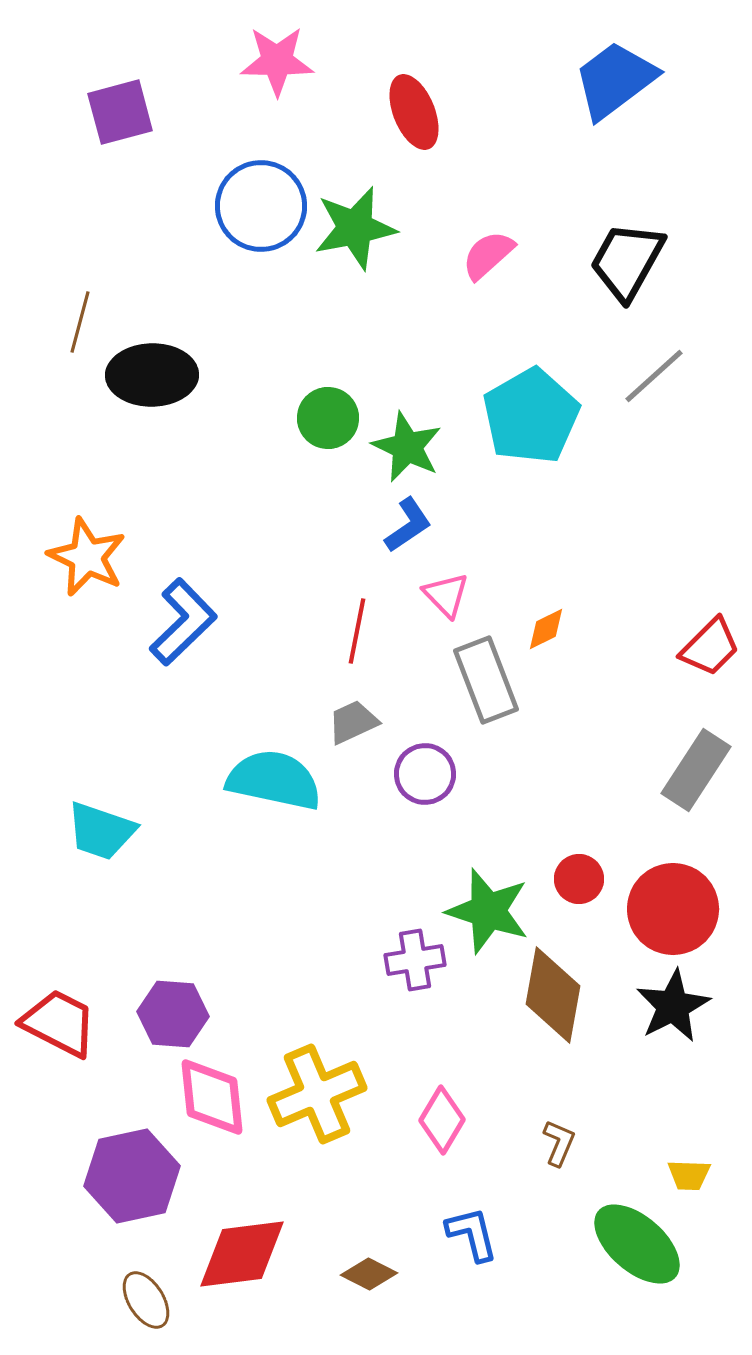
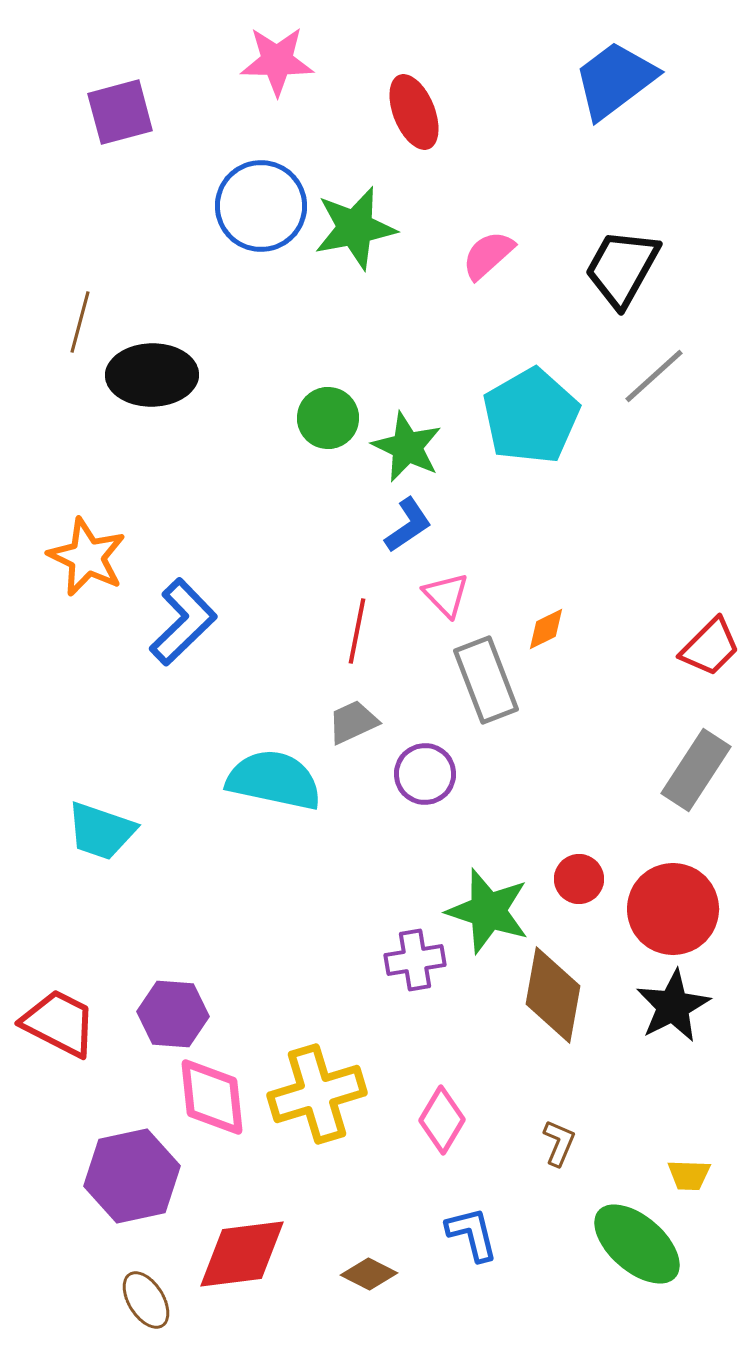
black trapezoid at (627, 261): moved 5 px left, 7 px down
yellow cross at (317, 1094): rotated 6 degrees clockwise
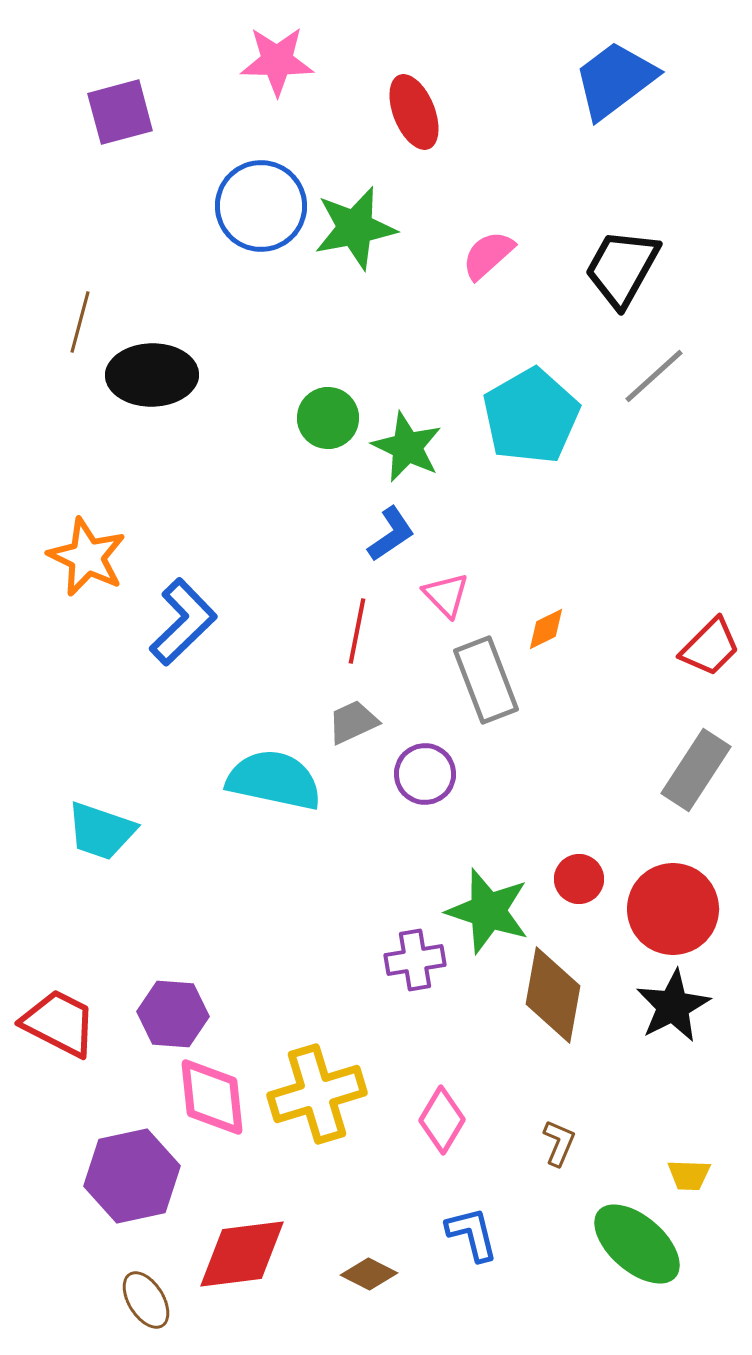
blue L-shape at (408, 525): moved 17 px left, 9 px down
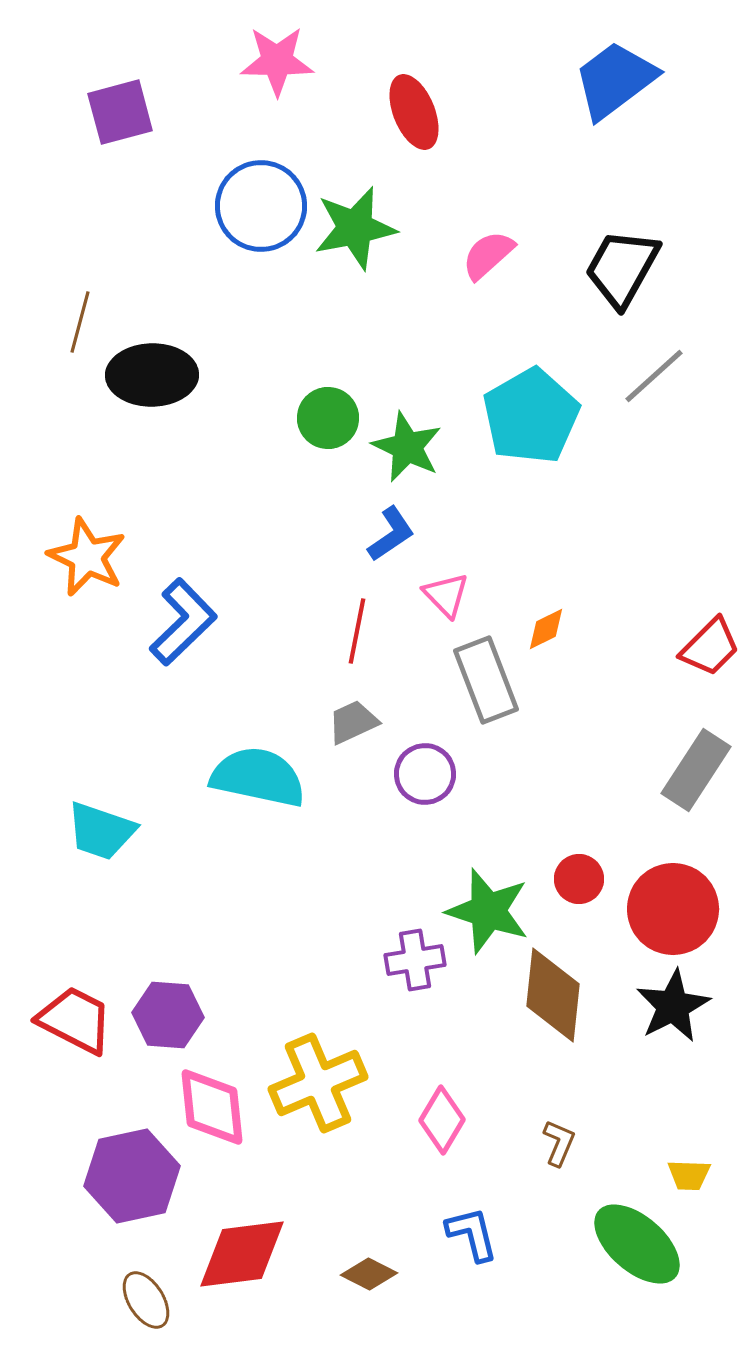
cyan semicircle at (274, 780): moved 16 px left, 3 px up
brown diamond at (553, 995): rotated 4 degrees counterclockwise
purple hexagon at (173, 1014): moved 5 px left, 1 px down
red trapezoid at (59, 1023): moved 16 px right, 3 px up
yellow cross at (317, 1094): moved 1 px right, 11 px up; rotated 6 degrees counterclockwise
pink diamond at (212, 1097): moved 10 px down
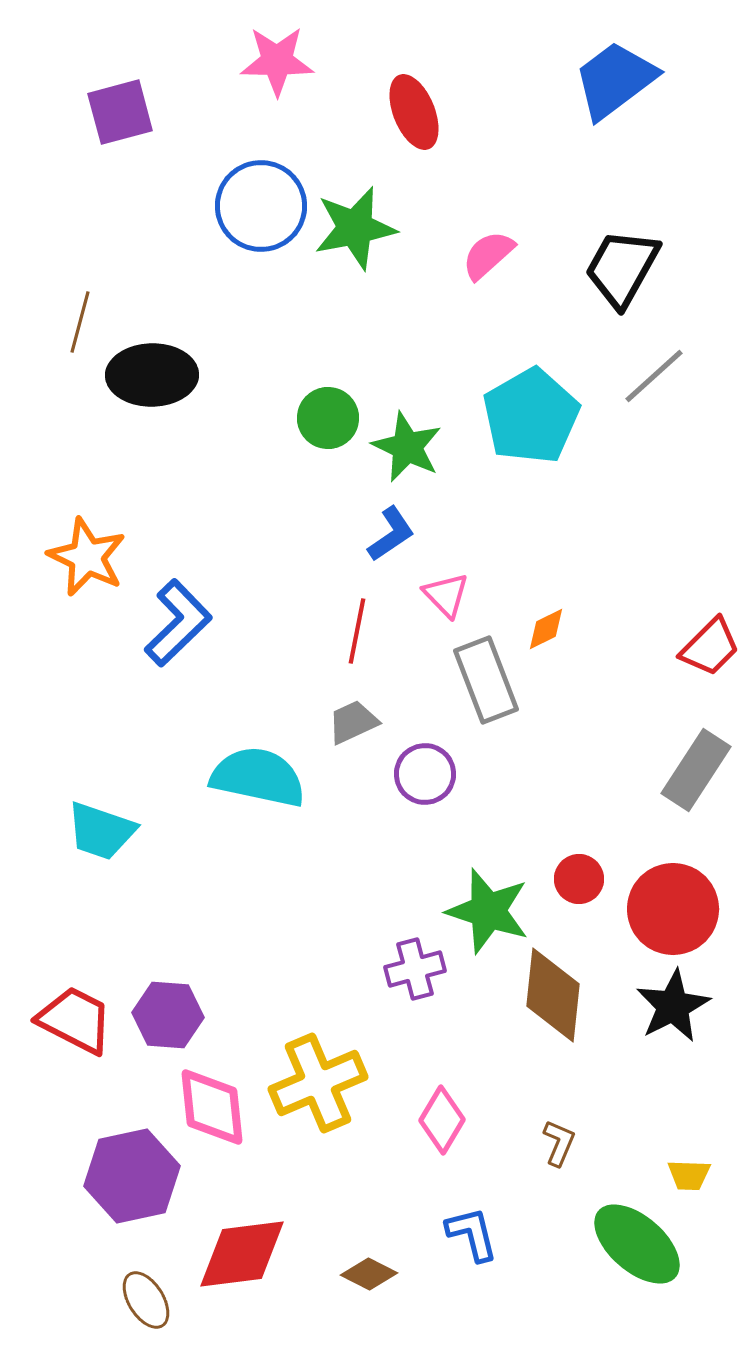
blue L-shape at (183, 622): moved 5 px left, 1 px down
purple cross at (415, 960): moved 9 px down; rotated 6 degrees counterclockwise
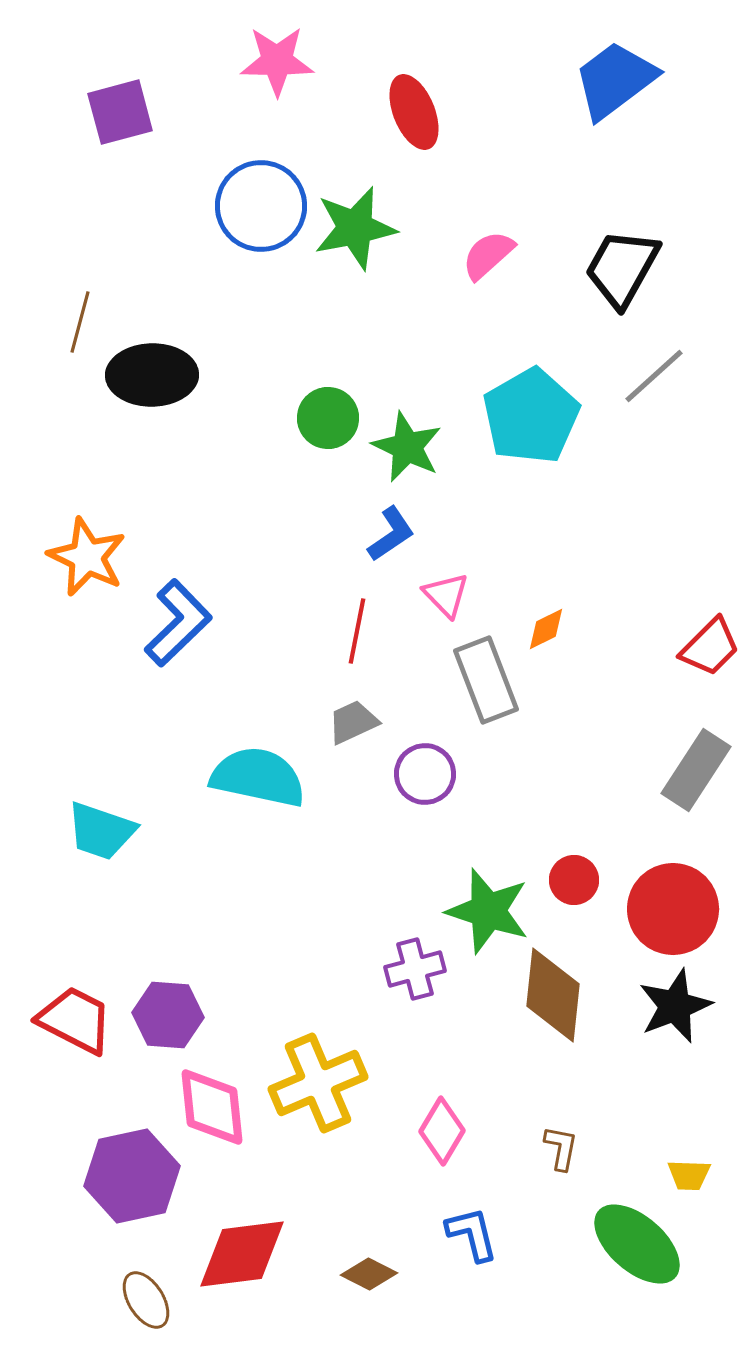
red circle at (579, 879): moved 5 px left, 1 px down
black star at (673, 1006): moved 2 px right; rotated 6 degrees clockwise
pink diamond at (442, 1120): moved 11 px down
brown L-shape at (559, 1143): moved 2 px right, 5 px down; rotated 12 degrees counterclockwise
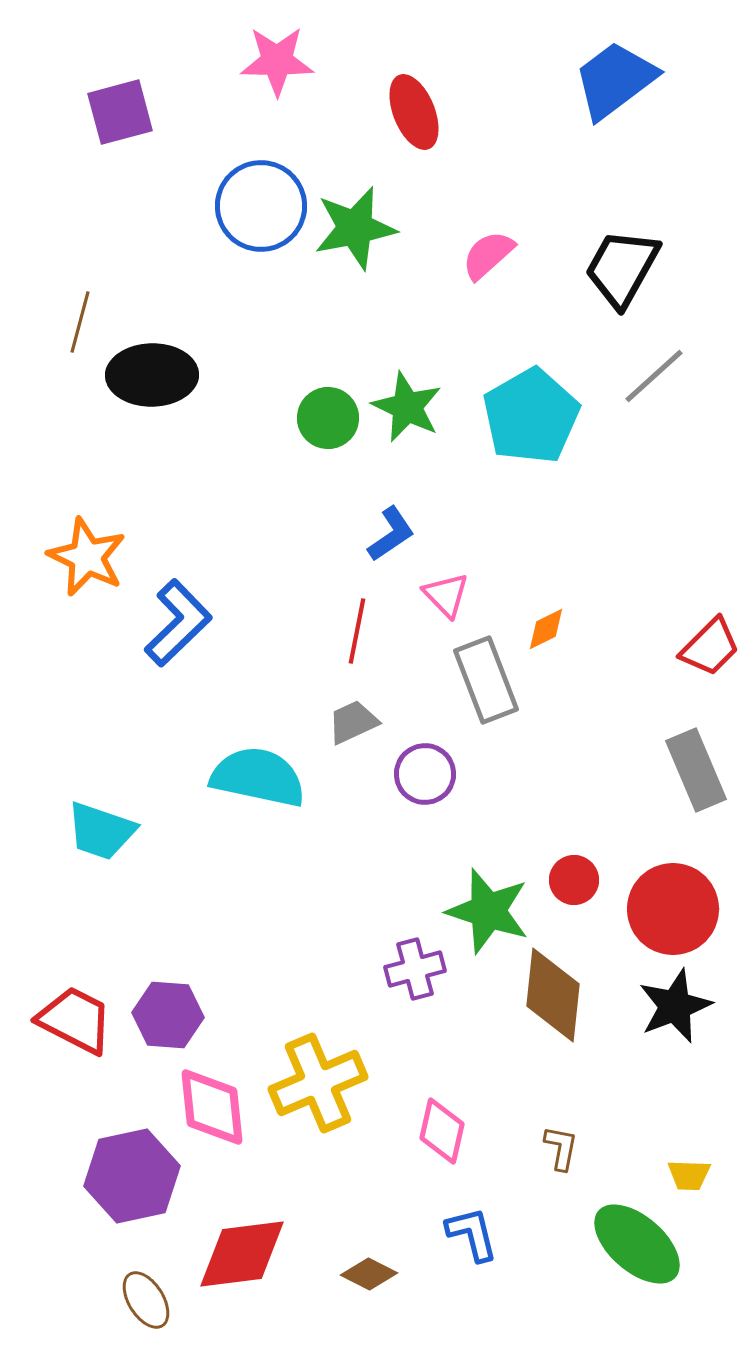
green star at (407, 447): moved 40 px up
gray rectangle at (696, 770): rotated 56 degrees counterclockwise
pink diamond at (442, 1131): rotated 18 degrees counterclockwise
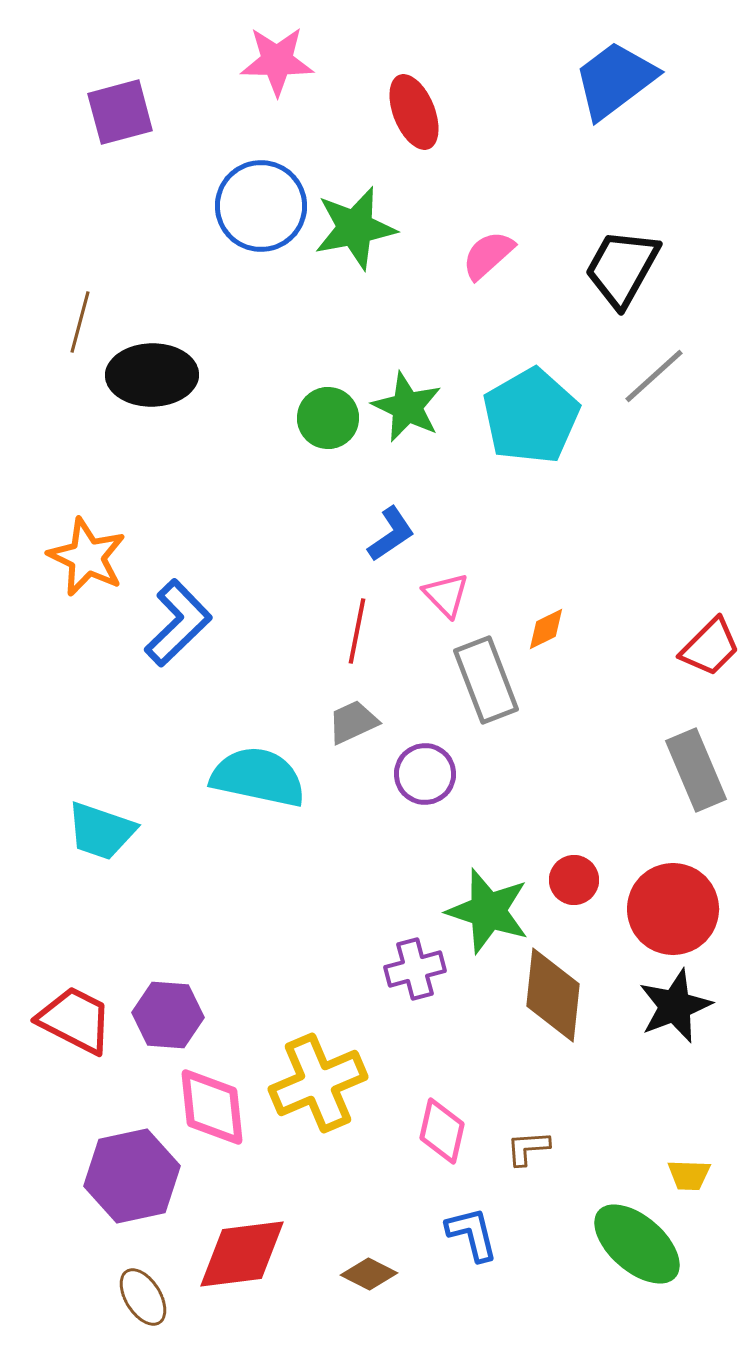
brown L-shape at (561, 1148): moved 33 px left; rotated 105 degrees counterclockwise
brown ellipse at (146, 1300): moved 3 px left, 3 px up
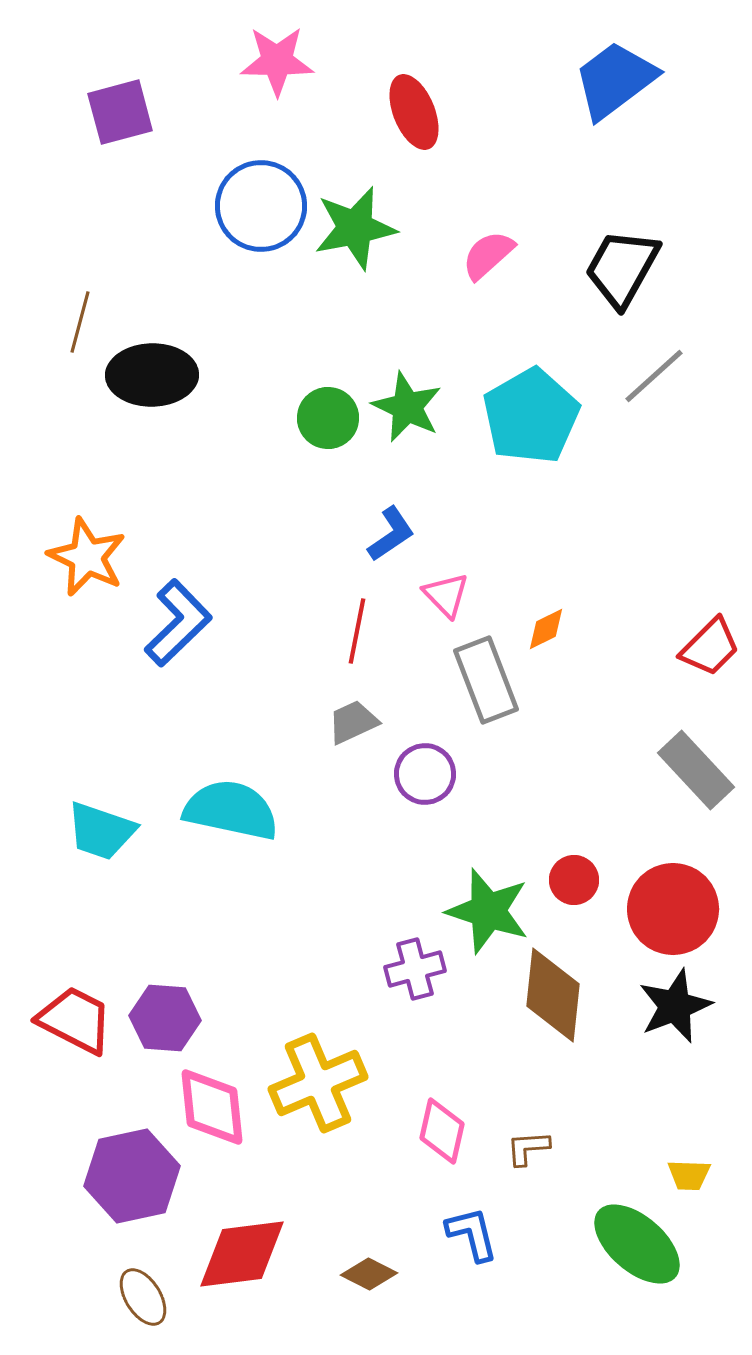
gray rectangle at (696, 770): rotated 20 degrees counterclockwise
cyan semicircle at (258, 777): moved 27 px left, 33 px down
purple hexagon at (168, 1015): moved 3 px left, 3 px down
